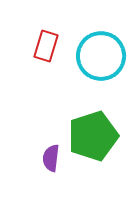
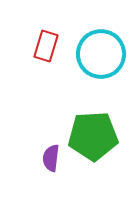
cyan circle: moved 2 px up
green pentagon: rotated 15 degrees clockwise
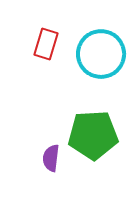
red rectangle: moved 2 px up
green pentagon: moved 1 px up
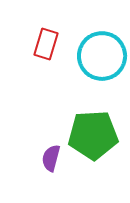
cyan circle: moved 1 px right, 2 px down
purple semicircle: rotated 8 degrees clockwise
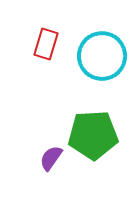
purple semicircle: rotated 20 degrees clockwise
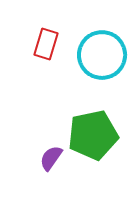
cyan circle: moved 1 px up
green pentagon: rotated 9 degrees counterclockwise
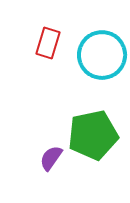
red rectangle: moved 2 px right, 1 px up
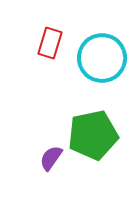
red rectangle: moved 2 px right
cyan circle: moved 3 px down
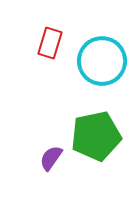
cyan circle: moved 3 px down
green pentagon: moved 3 px right, 1 px down
